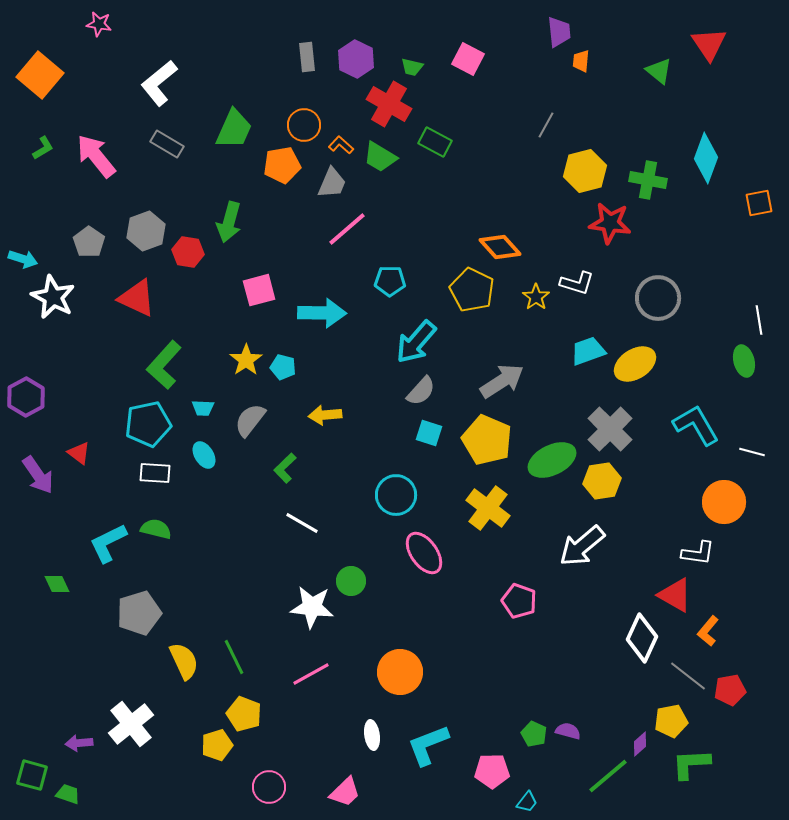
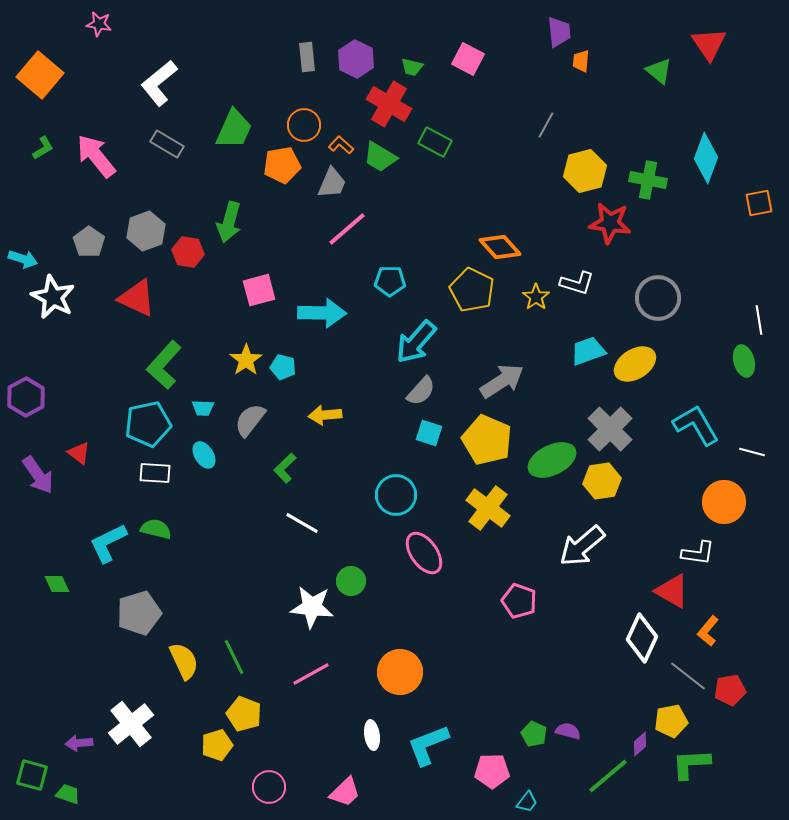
red triangle at (675, 595): moved 3 px left, 4 px up
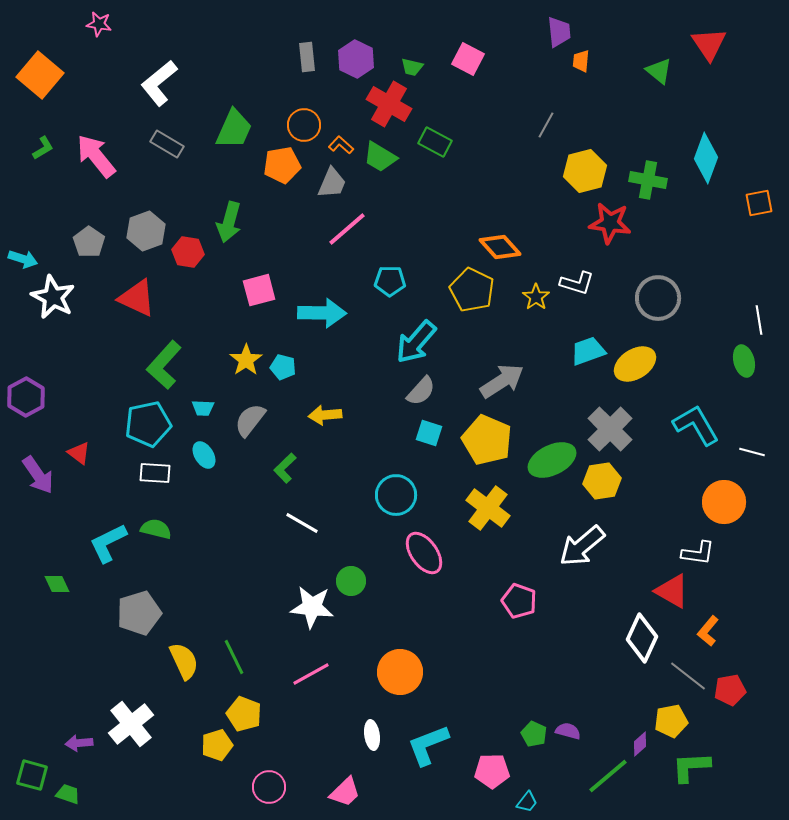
green L-shape at (691, 764): moved 3 px down
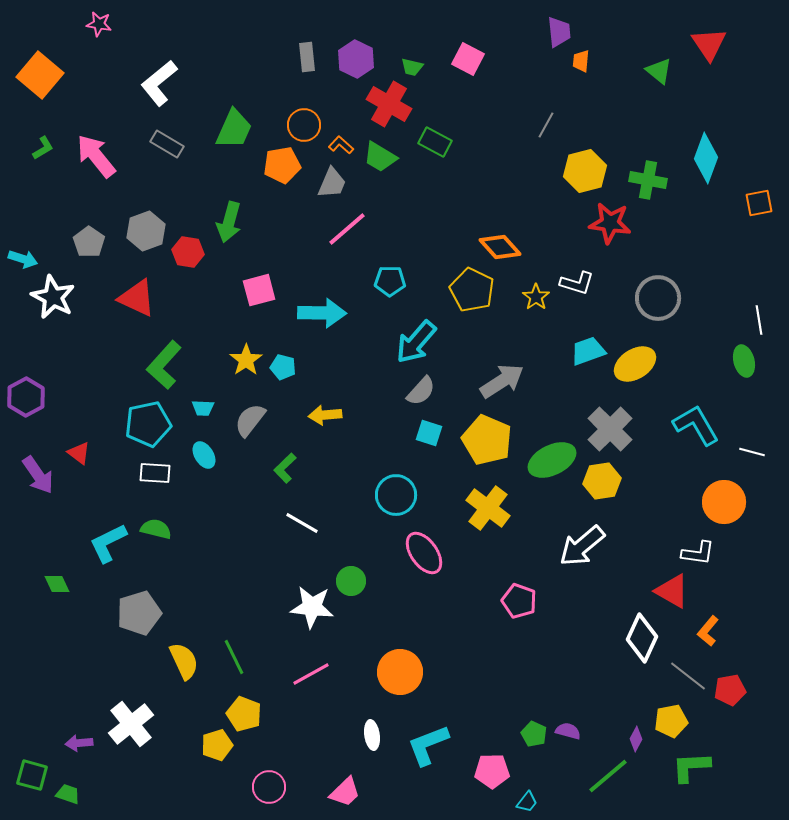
purple diamond at (640, 744): moved 4 px left, 5 px up; rotated 20 degrees counterclockwise
